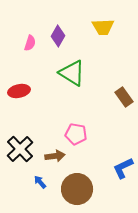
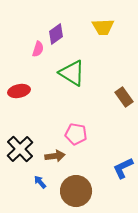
purple diamond: moved 2 px left, 2 px up; rotated 25 degrees clockwise
pink semicircle: moved 8 px right, 6 px down
brown circle: moved 1 px left, 2 px down
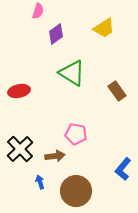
yellow trapezoid: moved 1 px right, 1 px down; rotated 30 degrees counterclockwise
pink semicircle: moved 38 px up
brown rectangle: moved 7 px left, 6 px up
blue L-shape: moved 1 px down; rotated 25 degrees counterclockwise
blue arrow: rotated 24 degrees clockwise
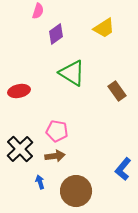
pink pentagon: moved 19 px left, 3 px up
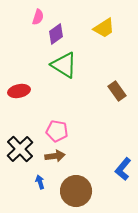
pink semicircle: moved 6 px down
green triangle: moved 8 px left, 8 px up
